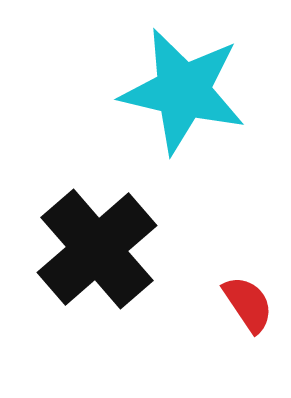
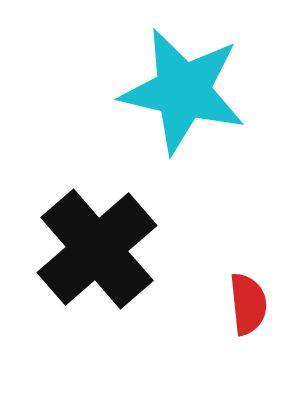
red semicircle: rotated 28 degrees clockwise
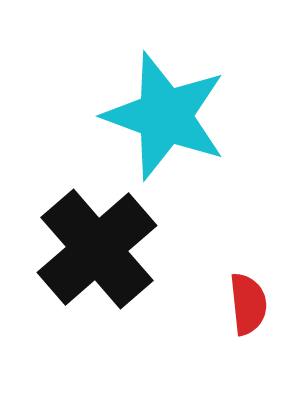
cyan star: moved 18 px left, 25 px down; rotated 7 degrees clockwise
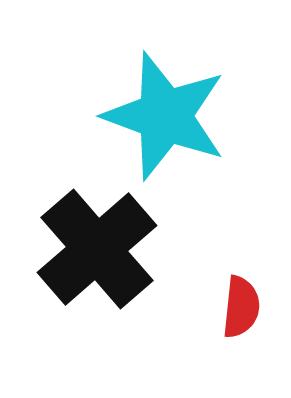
red semicircle: moved 7 px left, 3 px down; rotated 12 degrees clockwise
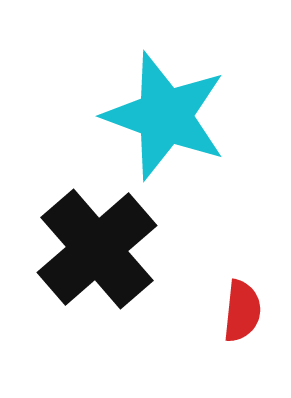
red semicircle: moved 1 px right, 4 px down
